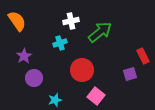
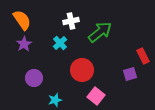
orange semicircle: moved 5 px right, 1 px up
cyan cross: rotated 24 degrees counterclockwise
purple star: moved 12 px up
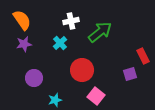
purple star: rotated 21 degrees clockwise
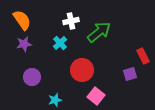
green arrow: moved 1 px left
purple circle: moved 2 px left, 1 px up
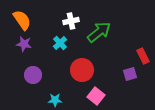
purple star: rotated 21 degrees clockwise
purple circle: moved 1 px right, 2 px up
cyan star: rotated 16 degrees clockwise
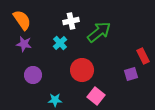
purple square: moved 1 px right
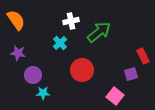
orange semicircle: moved 6 px left
purple star: moved 6 px left, 9 px down
pink square: moved 19 px right
cyan star: moved 12 px left, 7 px up
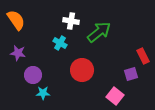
white cross: rotated 21 degrees clockwise
cyan cross: rotated 16 degrees counterclockwise
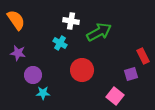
green arrow: rotated 10 degrees clockwise
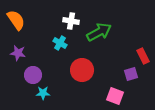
pink square: rotated 18 degrees counterclockwise
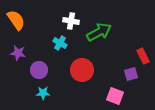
purple circle: moved 6 px right, 5 px up
